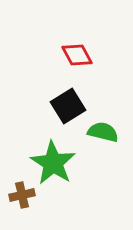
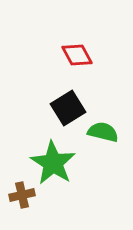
black square: moved 2 px down
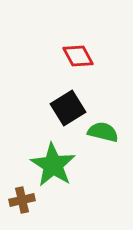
red diamond: moved 1 px right, 1 px down
green star: moved 2 px down
brown cross: moved 5 px down
